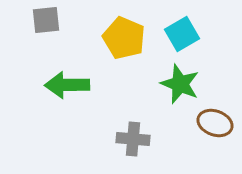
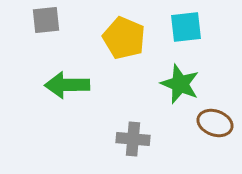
cyan square: moved 4 px right, 7 px up; rotated 24 degrees clockwise
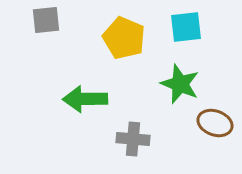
green arrow: moved 18 px right, 14 px down
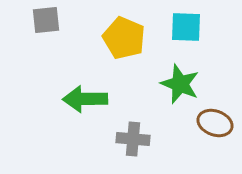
cyan square: rotated 8 degrees clockwise
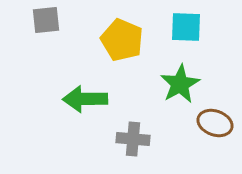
yellow pentagon: moved 2 px left, 2 px down
green star: rotated 21 degrees clockwise
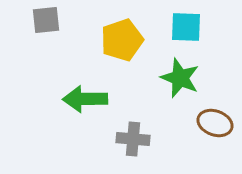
yellow pentagon: rotated 30 degrees clockwise
green star: moved 6 px up; rotated 21 degrees counterclockwise
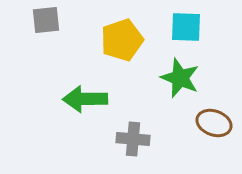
brown ellipse: moved 1 px left
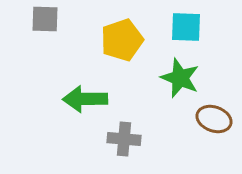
gray square: moved 1 px left, 1 px up; rotated 8 degrees clockwise
brown ellipse: moved 4 px up
gray cross: moved 9 px left
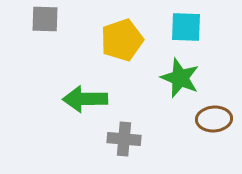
brown ellipse: rotated 24 degrees counterclockwise
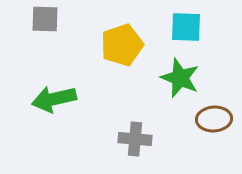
yellow pentagon: moved 5 px down
green arrow: moved 31 px left; rotated 12 degrees counterclockwise
gray cross: moved 11 px right
